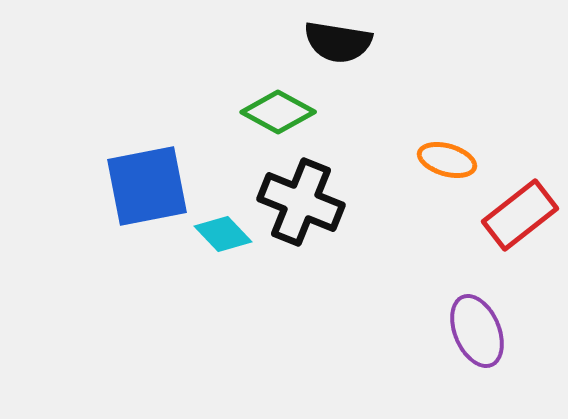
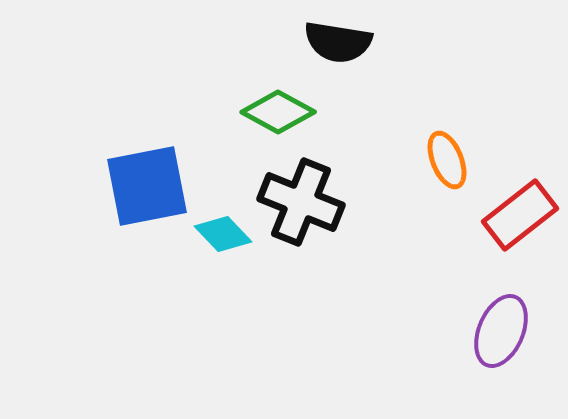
orange ellipse: rotated 52 degrees clockwise
purple ellipse: moved 24 px right; rotated 46 degrees clockwise
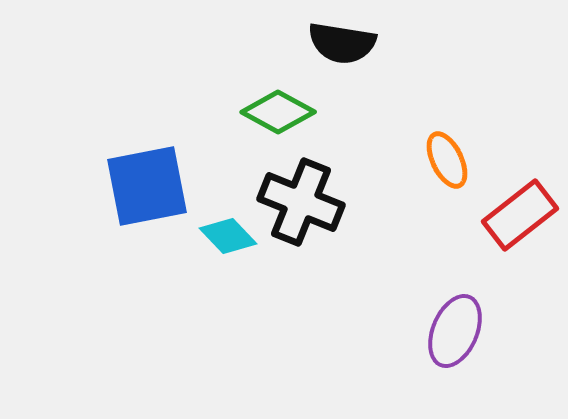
black semicircle: moved 4 px right, 1 px down
orange ellipse: rotated 4 degrees counterclockwise
cyan diamond: moved 5 px right, 2 px down
purple ellipse: moved 46 px left
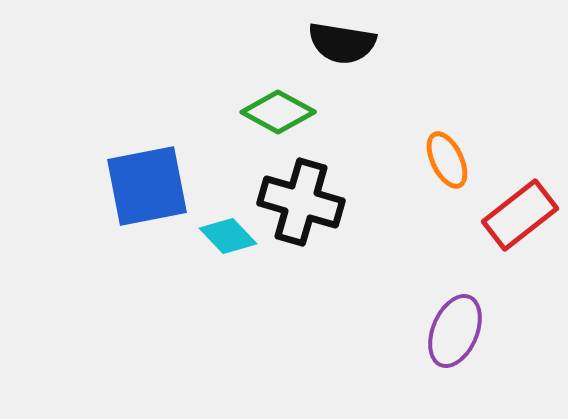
black cross: rotated 6 degrees counterclockwise
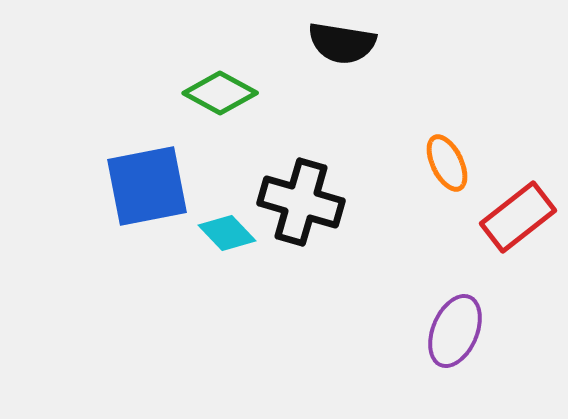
green diamond: moved 58 px left, 19 px up
orange ellipse: moved 3 px down
red rectangle: moved 2 px left, 2 px down
cyan diamond: moved 1 px left, 3 px up
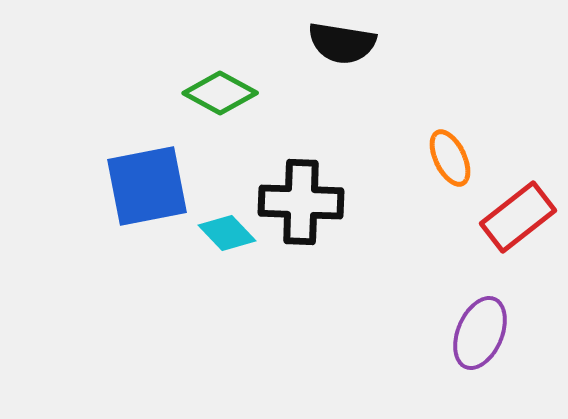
orange ellipse: moved 3 px right, 5 px up
black cross: rotated 14 degrees counterclockwise
purple ellipse: moved 25 px right, 2 px down
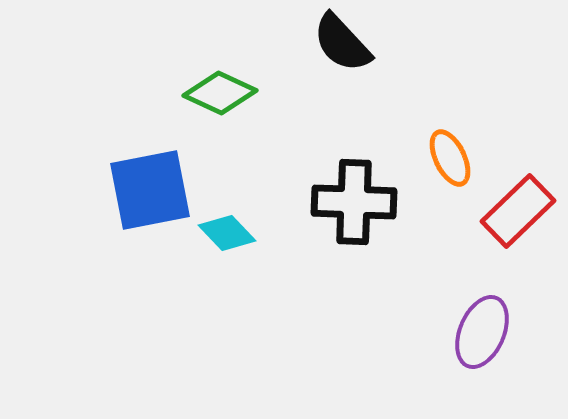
black semicircle: rotated 38 degrees clockwise
green diamond: rotated 4 degrees counterclockwise
blue square: moved 3 px right, 4 px down
black cross: moved 53 px right
red rectangle: moved 6 px up; rotated 6 degrees counterclockwise
purple ellipse: moved 2 px right, 1 px up
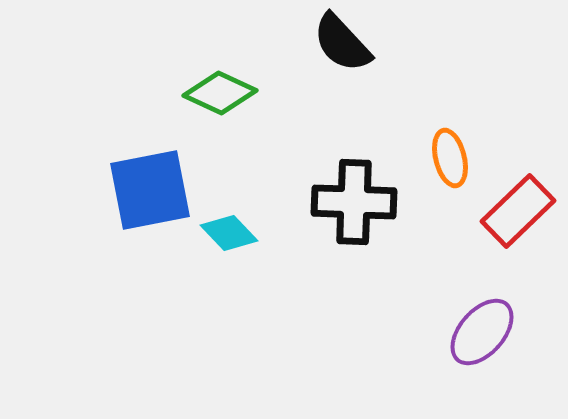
orange ellipse: rotated 12 degrees clockwise
cyan diamond: moved 2 px right
purple ellipse: rotated 18 degrees clockwise
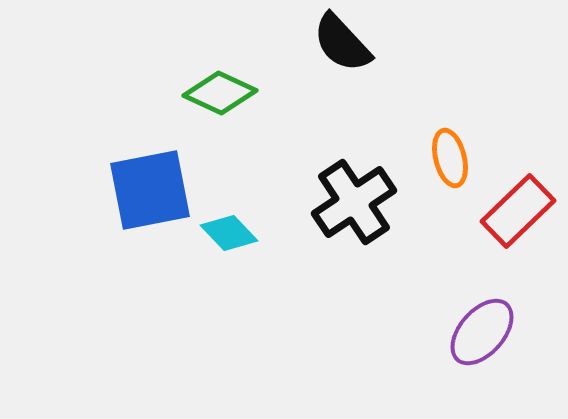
black cross: rotated 36 degrees counterclockwise
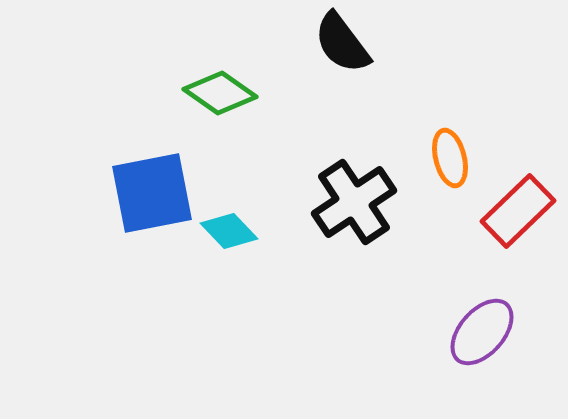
black semicircle: rotated 6 degrees clockwise
green diamond: rotated 10 degrees clockwise
blue square: moved 2 px right, 3 px down
cyan diamond: moved 2 px up
